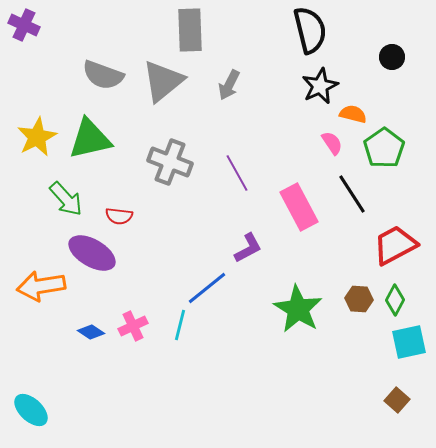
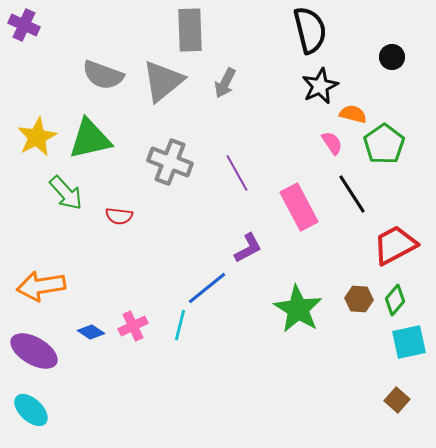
gray arrow: moved 4 px left, 2 px up
green pentagon: moved 4 px up
green arrow: moved 6 px up
purple ellipse: moved 58 px left, 98 px down
green diamond: rotated 12 degrees clockwise
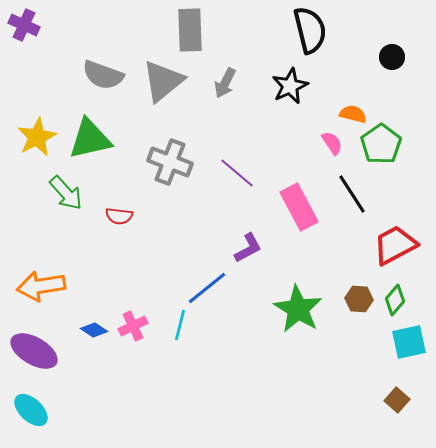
black star: moved 30 px left
green pentagon: moved 3 px left
purple line: rotated 21 degrees counterclockwise
blue diamond: moved 3 px right, 2 px up
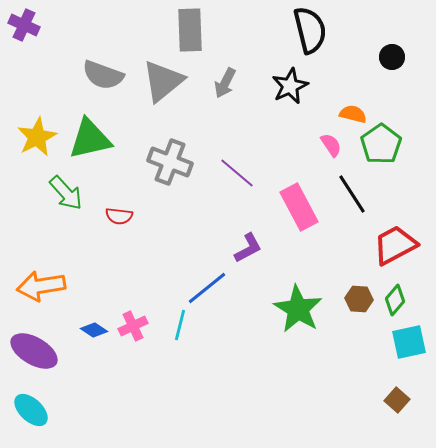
pink semicircle: moved 1 px left, 2 px down
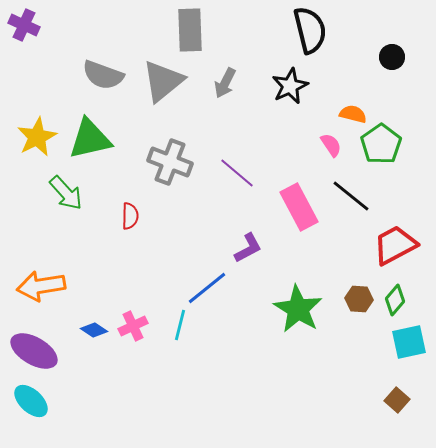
black line: moved 1 px left, 2 px down; rotated 18 degrees counterclockwise
red semicircle: moved 11 px right; rotated 96 degrees counterclockwise
cyan ellipse: moved 9 px up
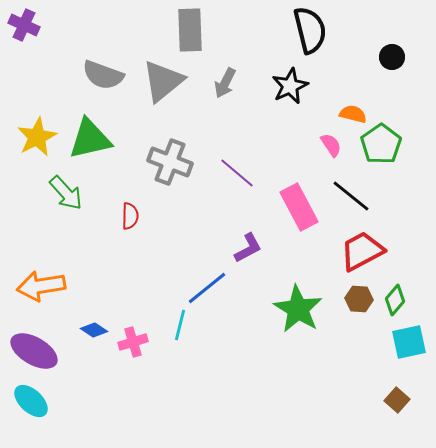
red trapezoid: moved 33 px left, 6 px down
pink cross: moved 16 px down; rotated 8 degrees clockwise
